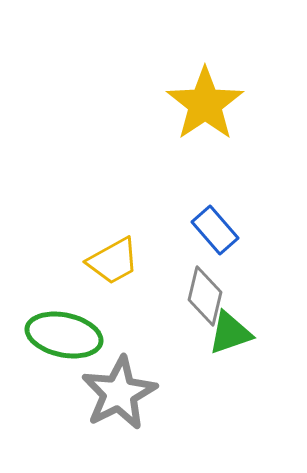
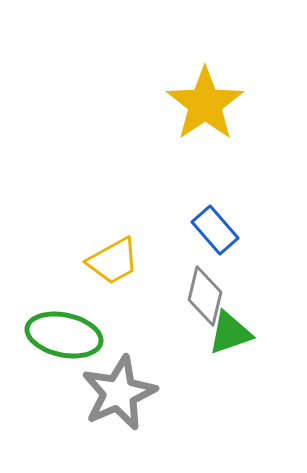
gray star: rotated 4 degrees clockwise
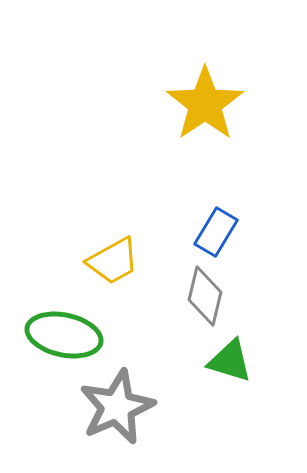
blue rectangle: moved 1 px right, 2 px down; rotated 72 degrees clockwise
green triangle: moved 28 px down; rotated 36 degrees clockwise
gray star: moved 2 px left, 14 px down
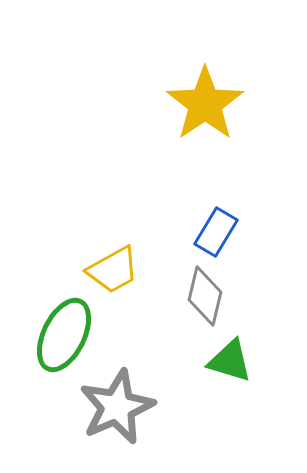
yellow trapezoid: moved 9 px down
green ellipse: rotated 76 degrees counterclockwise
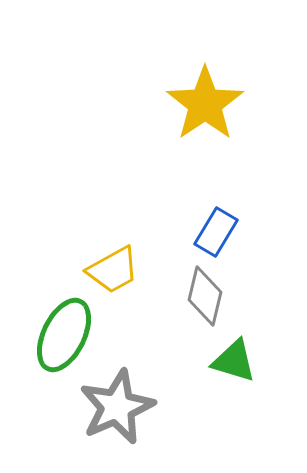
green triangle: moved 4 px right
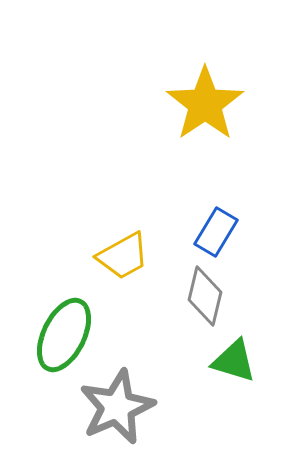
yellow trapezoid: moved 10 px right, 14 px up
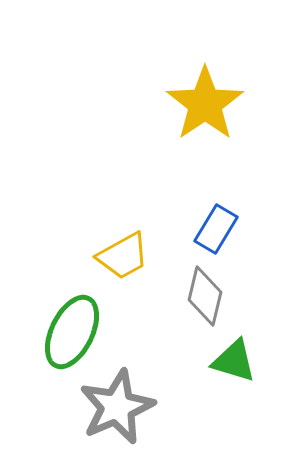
blue rectangle: moved 3 px up
green ellipse: moved 8 px right, 3 px up
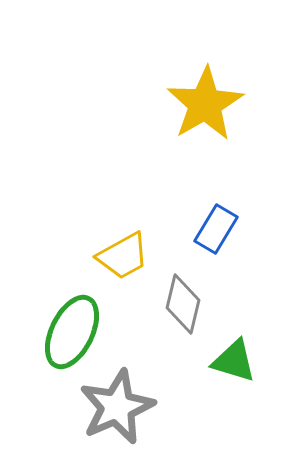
yellow star: rotated 4 degrees clockwise
gray diamond: moved 22 px left, 8 px down
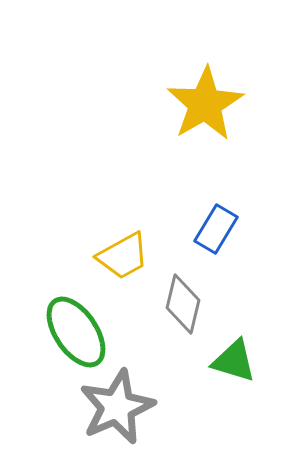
green ellipse: moved 4 px right; rotated 60 degrees counterclockwise
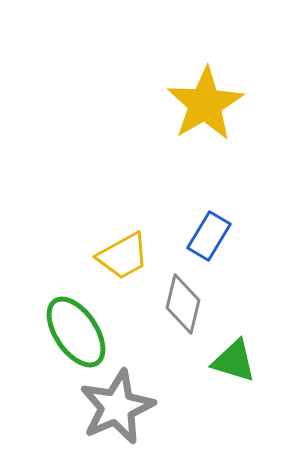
blue rectangle: moved 7 px left, 7 px down
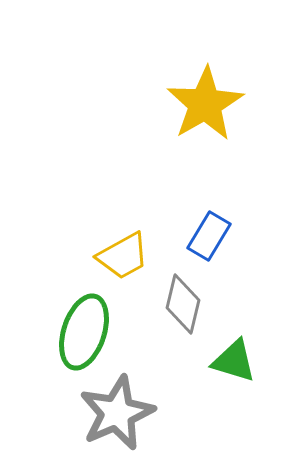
green ellipse: moved 8 px right; rotated 52 degrees clockwise
gray star: moved 6 px down
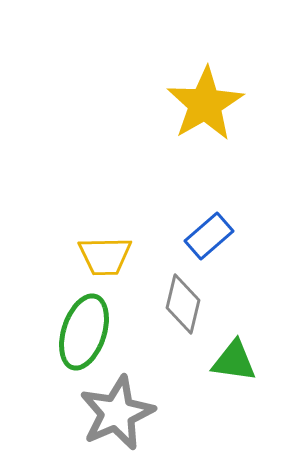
blue rectangle: rotated 18 degrees clockwise
yellow trapezoid: moved 18 px left; rotated 28 degrees clockwise
green triangle: rotated 9 degrees counterclockwise
